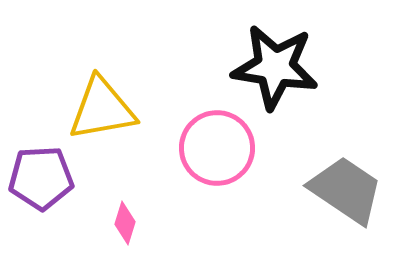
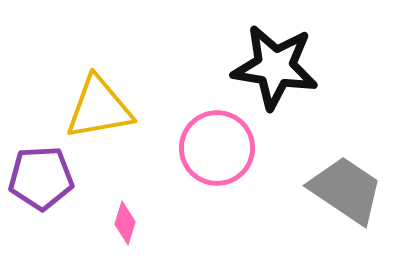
yellow triangle: moved 3 px left, 1 px up
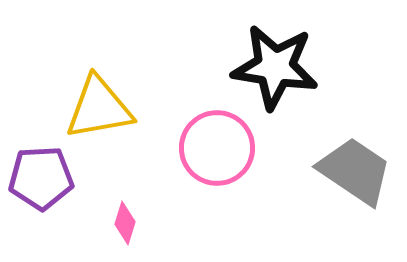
gray trapezoid: moved 9 px right, 19 px up
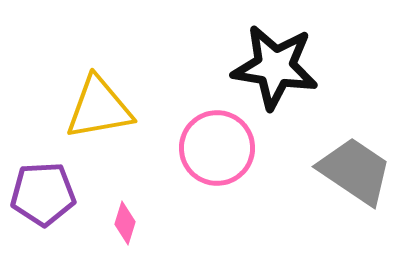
purple pentagon: moved 2 px right, 16 px down
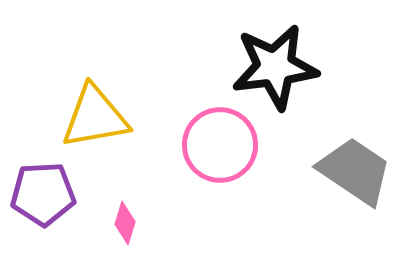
black star: rotated 16 degrees counterclockwise
yellow triangle: moved 4 px left, 9 px down
pink circle: moved 3 px right, 3 px up
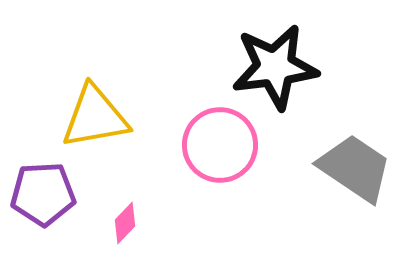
gray trapezoid: moved 3 px up
pink diamond: rotated 27 degrees clockwise
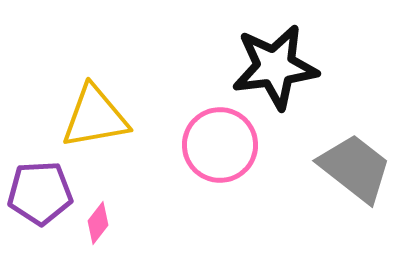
gray trapezoid: rotated 4 degrees clockwise
purple pentagon: moved 3 px left, 1 px up
pink diamond: moved 27 px left; rotated 6 degrees counterclockwise
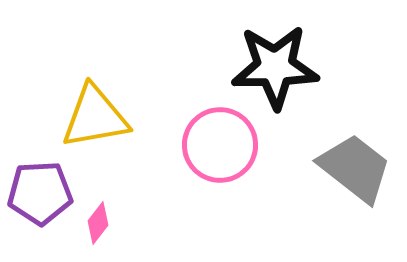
black star: rotated 6 degrees clockwise
